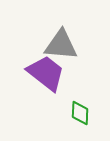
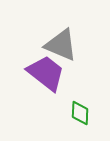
gray triangle: rotated 18 degrees clockwise
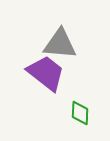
gray triangle: moved 1 px left, 1 px up; rotated 18 degrees counterclockwise
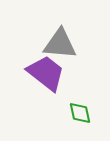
green diamond: rotated 15 degrees counterclockwise
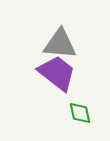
purple trapezoid: moved 11 px right
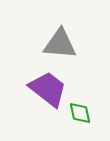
purple trapezoid: moved 9 px left, 16 px down
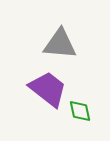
green diamond: moved 2 px up
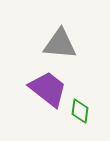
green diamond: rotated 20 degrees clockwise
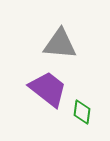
green diamond: moved 2 px right, 1 px down
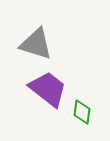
gray triangle: moved 24 px left; rotated 12 degrees clockwise
